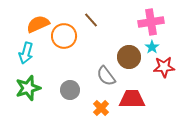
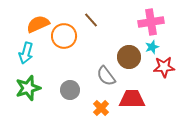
cyan star: rotated 16 degrees clockwise
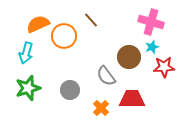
pink cross: rotated 25 degrees clockwise
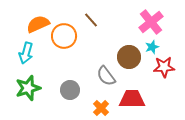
pink cross: rotated 35 degrees clockwise
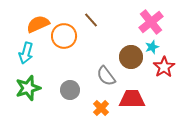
brown circle: moved 2 px right
red star: rotated 30 degrees counterclockwise
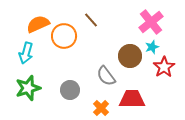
brown circle: moved 1 px left, 1 px up
